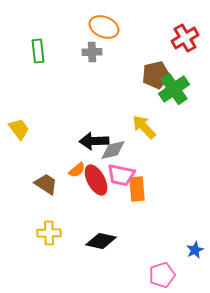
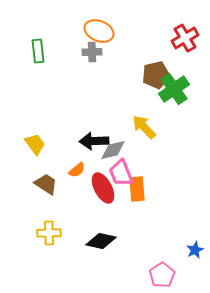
orange ellipse: moved 5 px left, 4 px down
yellow trapezoid: moved 16 px right, 15 px down
pink trapezoid: moved 2 px up; rotated 56 degrees clockwise
red ellipse: moved 7 px right, 8 px down
pink pentagon: rotated 15 degrees counterclockwise
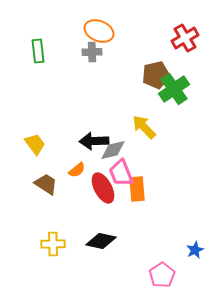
yellow cross: moved 4 px right, 11 px down
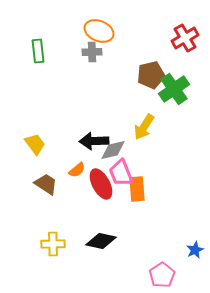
brown pentagon: moved 5 px left
yellow arrow: rotated 104 degrees counterclockwise
red ellipse: moved 2 px left, 4 px up
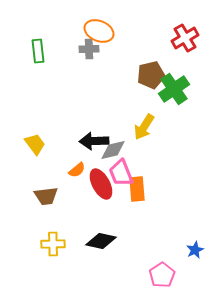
gray cross: moved 3 px left, 3 px up
brown trapezoid: moved 12 px down; rotated 140 degrees clockwise
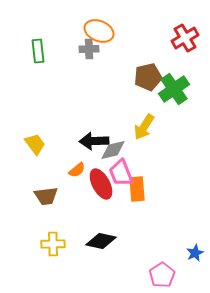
brown pentagon: moved 3 px left, 2 px down
blue star: moved 3 px down
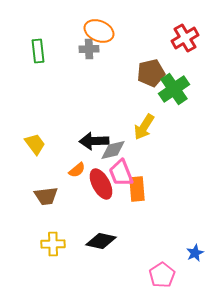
brown pentagon: moved 3 px right, 4 px up
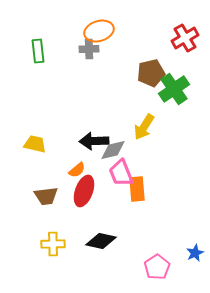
orange ellipse: rotated 40 degrees counterclockwise
yellow trapezoid: rotated 40 degrees counterclockwise
red ellipse: moved 17 px left, 7 px down; rotated 48 degrees clockwise
pink pentagon: moved 5 px left, 8 px up
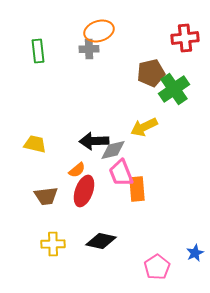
red cross: rotated 24 degrees clockwise
yellow arrow: rotated 32 degrees clockwise
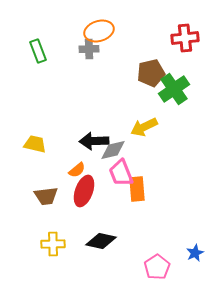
green rectangle: rotated 15 degrees counterclockwise
